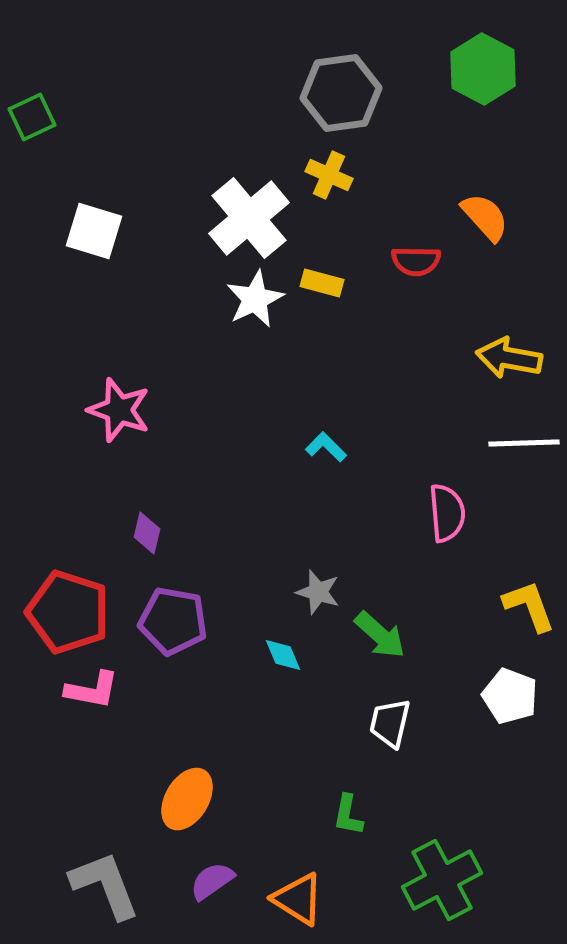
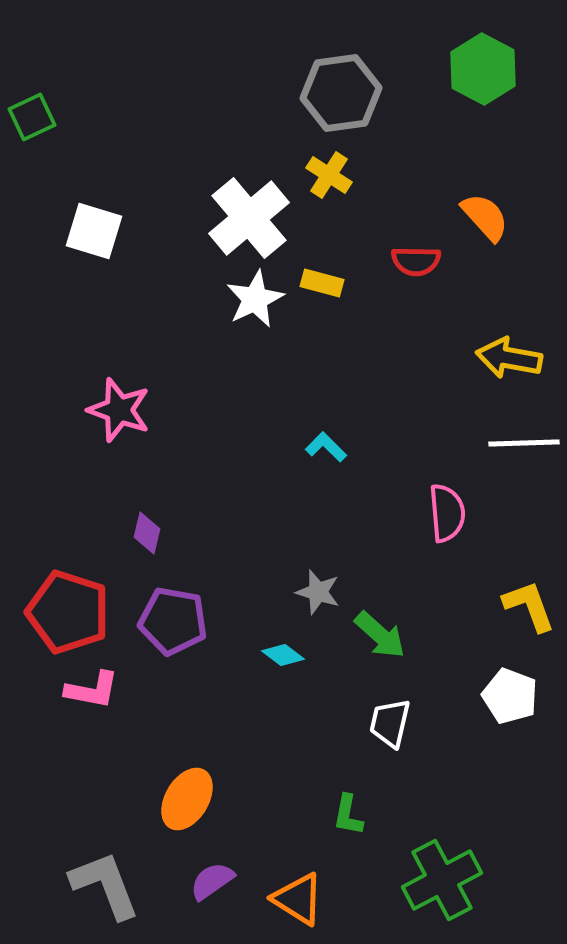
yellow cross: rotated 9 degrees clockwise
cyan diamond: rotated 30 degrees counterclockwise
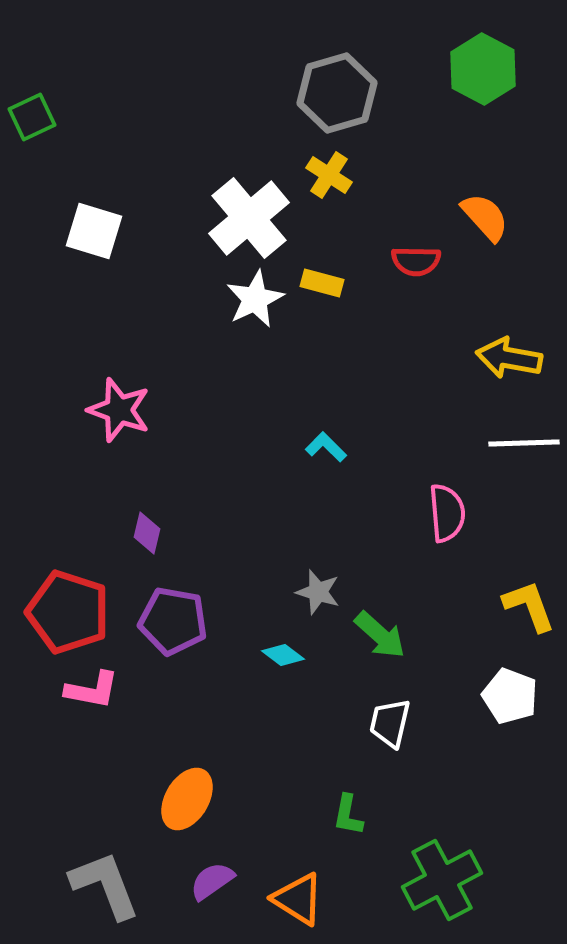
gray hexagon: moved 4 px left; rotated 8 degrees counterclockwise
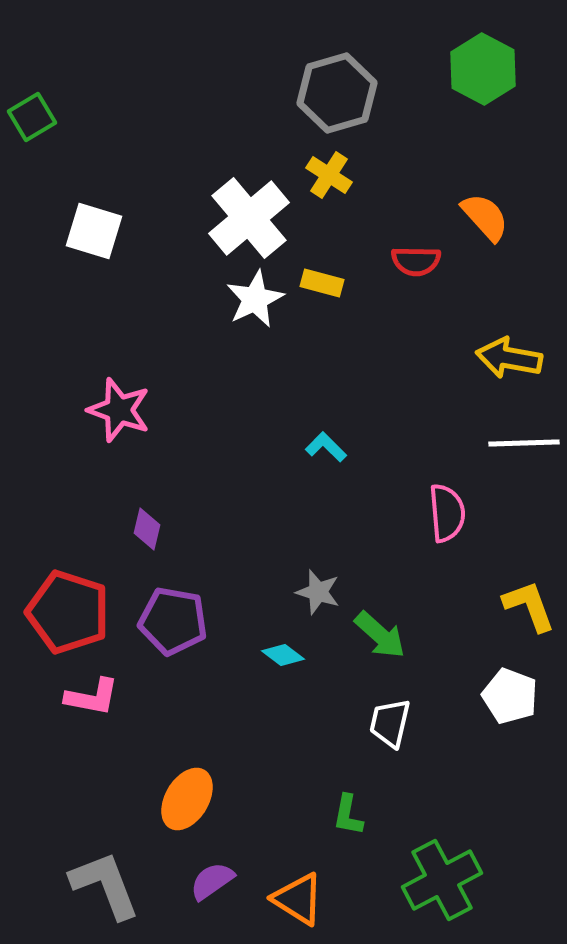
green square: rotated 6 degrees counterclockwise
purple diamond: moved 4 px up
pink L-shape: moved 7 px down
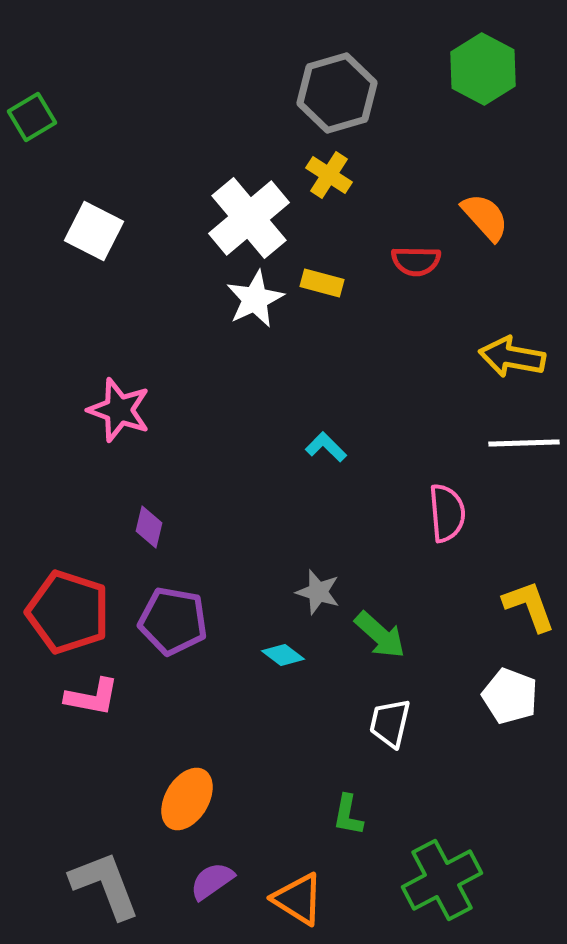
white square: rotated 10 degrees clockwise
yellow arrow: moved 3 px right, 1 px up
purple diamond: moved 2 px right, 2 px up
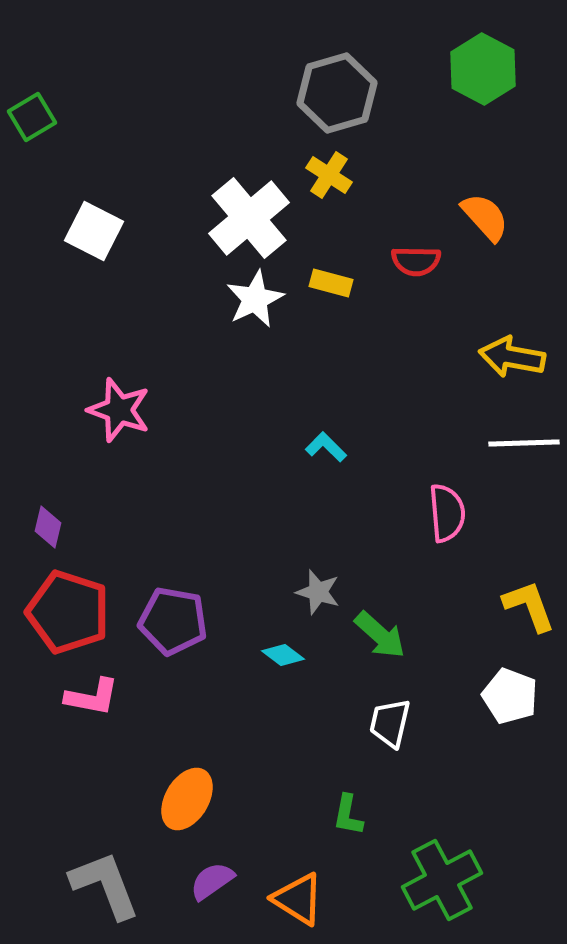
yellow rectangle: moved 9 px right
purple diamond: moved 101 px left
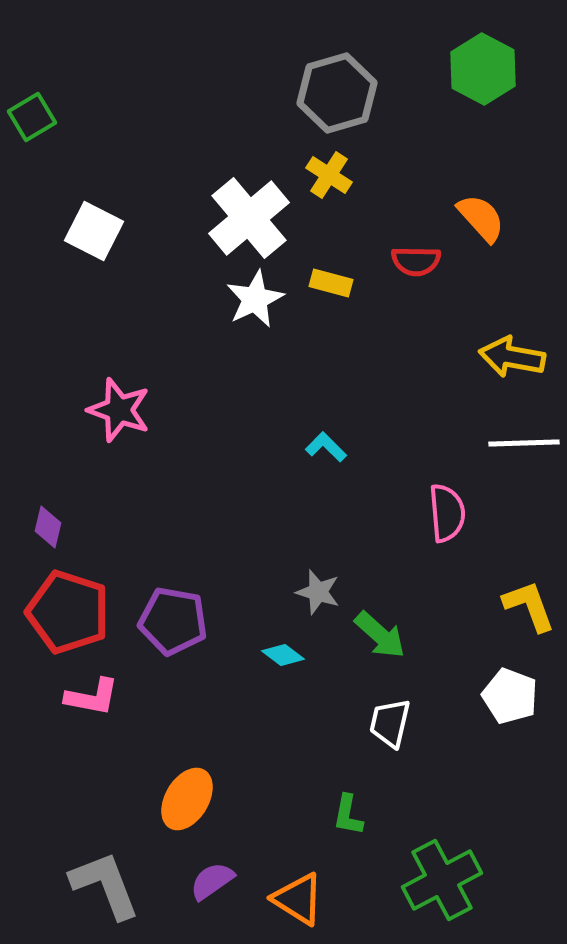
orange semicircle: moved 4 px left, 1 px down
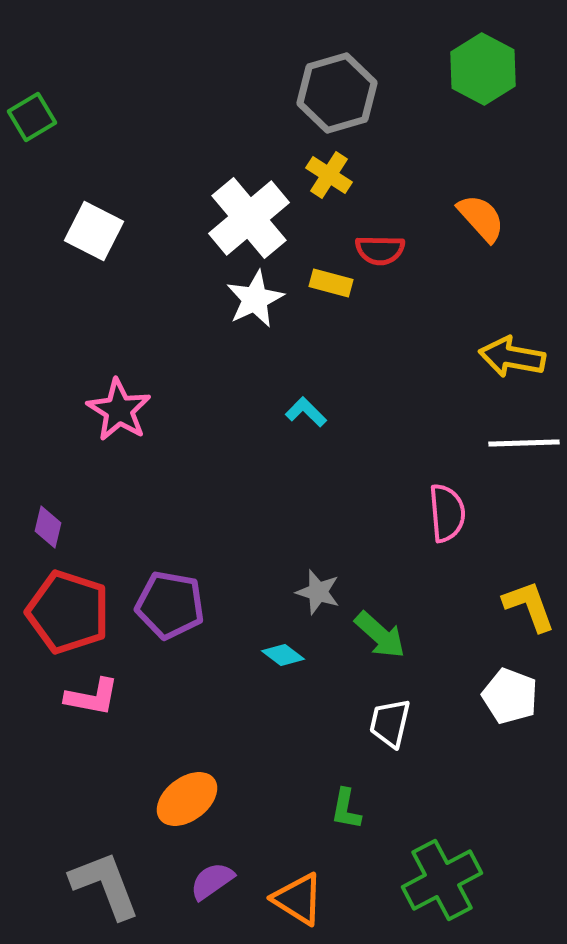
red semicircle: moved 36 px left, 11 px up
pink star: rotated 12 degrees clockwise
cyan L-shape: moved 20 px left, 35 px up
purple pentagon: moved 3 px left, 16 px up
orange ellipse: rotated 22 degrees clockwise
green L-shape: moved 2 px left, 6 px up
